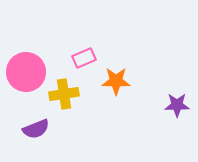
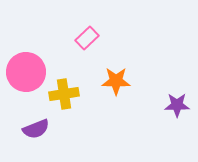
pink rectangle: moved 3 px right, 20 px up; rotated 20 degrees counterclockwise
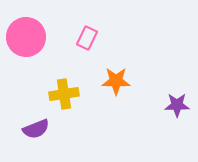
pink rectangle: rotated 20 degrees counterclockwise
pink circle: moved 35 px up
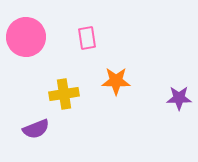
pink rectangle: rotated 35 degrees counterclockwise
purple star: moved 2 px right, 7 px up
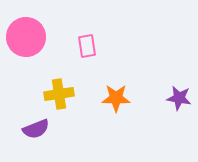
pink rectangle: moved 8 px down
orange star: moved 17 px down
yellow cross: moved 5 px left
purple star: rotated 10 degrees clockwise
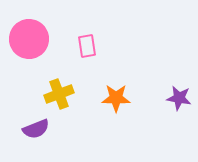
pink circle: moved 3 px right, 2 px down
yellow cross: rotated 12 degrees counterclockwise
